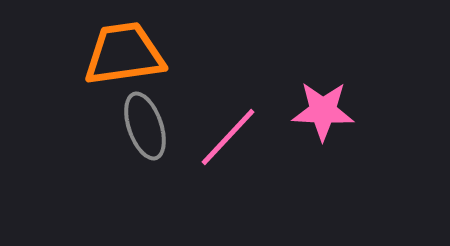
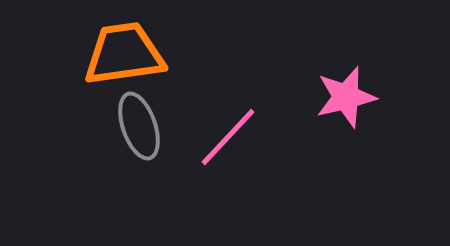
pink star: moved 23 px right, 14 px up; rotated 16 degrees counterclockwise
gray ellipse: moved 6 px left
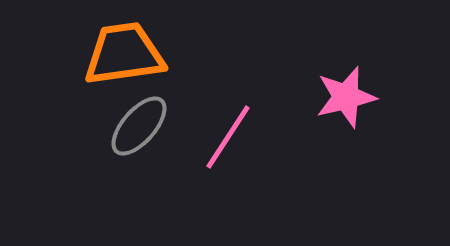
gray ellipse: rotated 60 degrees clockwise
pink line: rotated 10 degrees counterclockwise
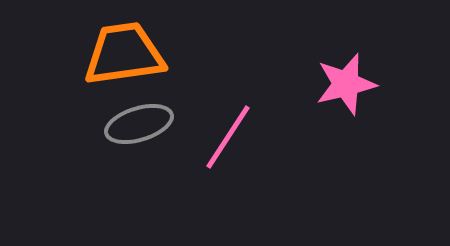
pink star: moved 13 px up
gray ellipse: moved 2 px up; rotated 32 degrees clockwise
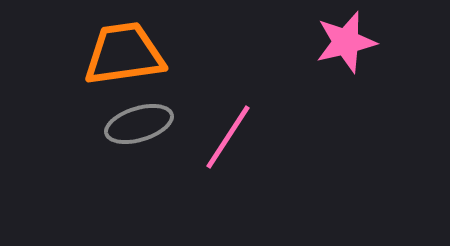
pink star: moved 42 px up
